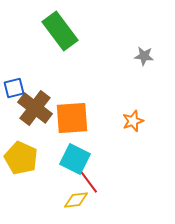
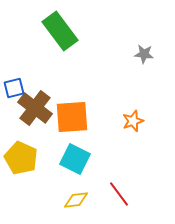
gray star: moved 2 px up
orange square: moved 1 px up
red line: moved 31 px right, 13 px down
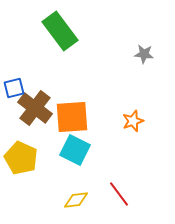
cyan square: moved 9 px up
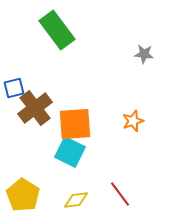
green rectangle: moved 3 px left, 1 px up
brown cross: rotated 16 degrees clockwise
orange square: moved 3 px right, 7 px down
cyan square: moved 5 px left, 2 px down
yellow pentagon: moved 2 px right, 37 px down; rotated 8 degrees clockwise
red line: moved 1 px right
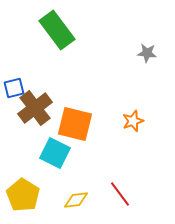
gray star: moved 3 px right, 1 px up
orange square: rotated 18 degrees clockwise
cyan square: moved 15 px left, 1 px down
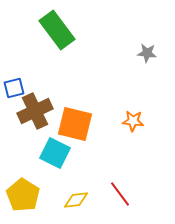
brown cross: moved 3 px down; rotated 12 degrees clockwise
orange star: rotated 25 degrees clockwise
